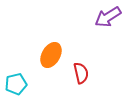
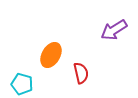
purple arrow: moved 6 px right, 13 px down
cyan pentagon: moved 6 px right; rotated 30 degrees clockwise
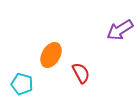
purple arrow: moved 6 px right
red semicircle: rotated 15 degrees counterclockwise
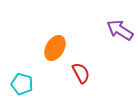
purple arrow: rotated 64 degrees clockwise
orange ellipse: moved 4 px right, 7 px up
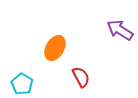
red semicircle: moved 4 px down
cyan pentagon: rotated 15 degrees clockwise
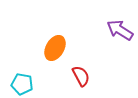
red semicircle: moved 1 px up
cyan pentagon: rotated 20 degrees counterclockwise
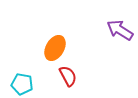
red semicircle: moved 13 px left
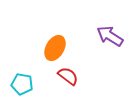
purple arrow: moved 10 px left, 6 px down
red semicircle: rotated 25 degrees counterclockwise
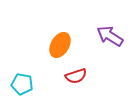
orange ellipse: moved 5 px right, 3 px up
red semicircle: moved 8 px right; rotated 125 degrees clockwise
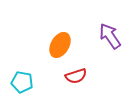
purple arrow: rotated 24 degrees clockwise
cyan pentagon: moved 2 px up
